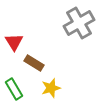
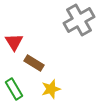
gray cross: moved 3 px up
yellow star: moved 1 px down
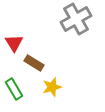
gray cross: moved 3 px left, 1 px up
red triangle: moved 1 px down
yellow star: moved 1 px right, 2 px up
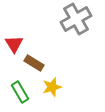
red triangle: moved 1 px down
green rectangle: moved 6 px right, 3 px down
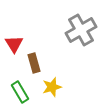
gray cross: moved 5 px right, 11 px down
brown rectangle: rotated 42 degrees clockwise
